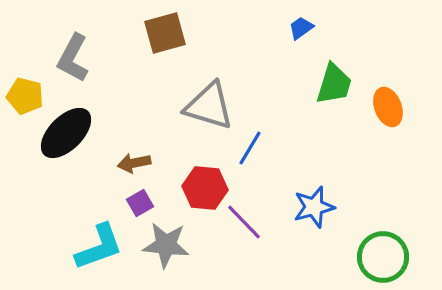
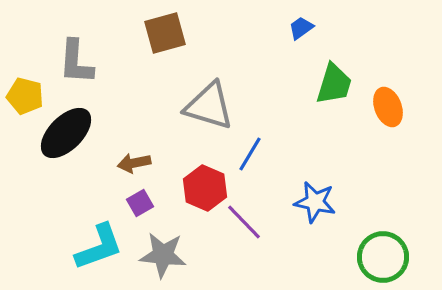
gray L-shape: moved 3 px right, 4 px down; rotated 24 degrees counterclockwise
blue line: moved 6 px down
red hexagon: rotated 18 degrees clockwise
blue star: moved 1 px right, 5 px up; rotated 27 degrees clockwise
gray star: moved 3 px left, 10 px down
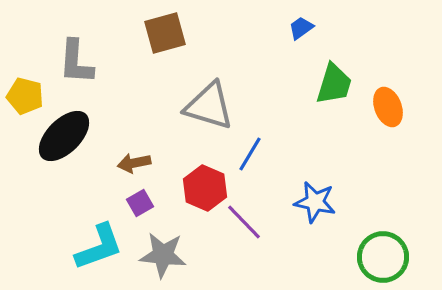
black ellipse: moved 2 px left, 3 px down
